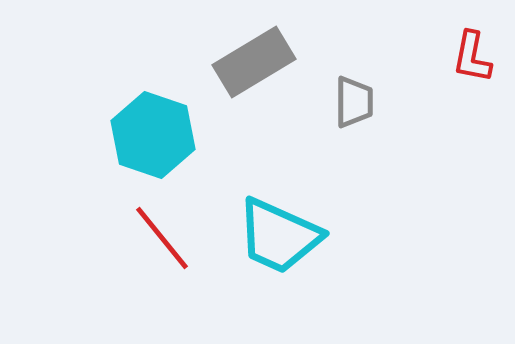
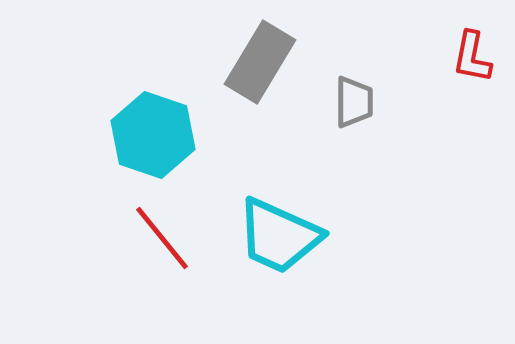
gray rectangle: moved 6 px right; rotated 28 degrees counterclockwise
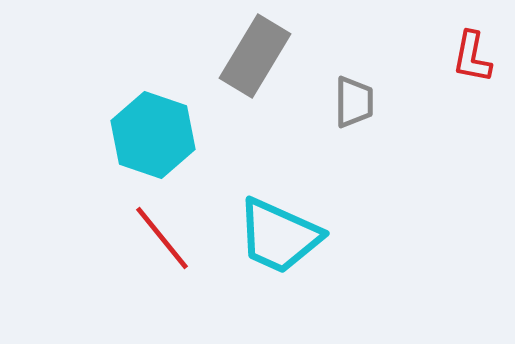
gray rectangle: moved 5 px left, 6 px up
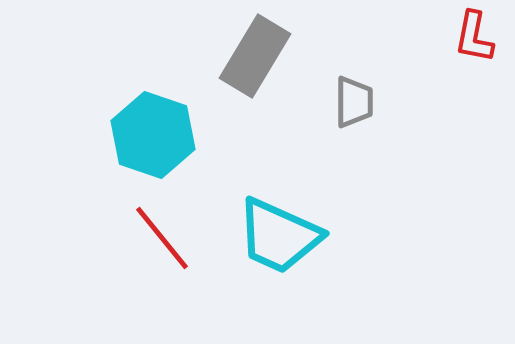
red L-shape: moved 2 px right, 20 px up
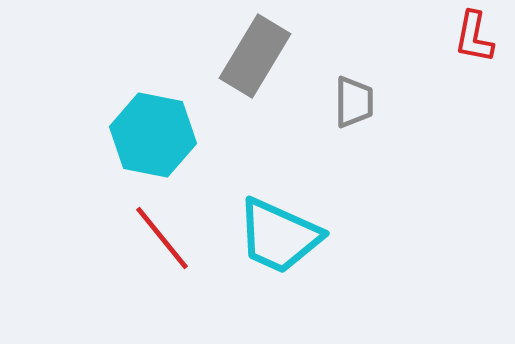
cyan hexagon: rotated 8 degrees counterclockwise
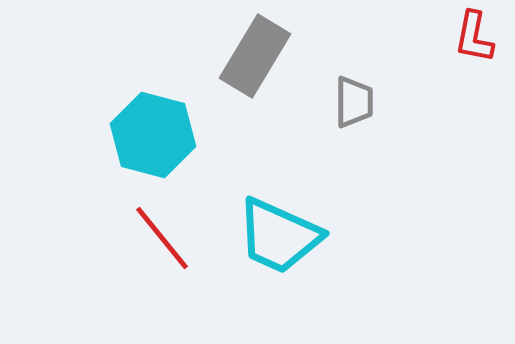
cyan hexagon: rotated 4 degrees clockwise
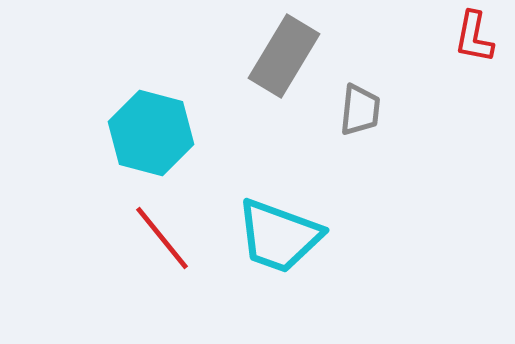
gray rectangle: moved 29 px right
gray trapezoid: moved 6 px right, 8 px down; rotated 6 degrees clockwise
cyan hexagon: moved 2 px left, 2 px up
cyan trapezoid: rotated 4 degrees counterclockwise
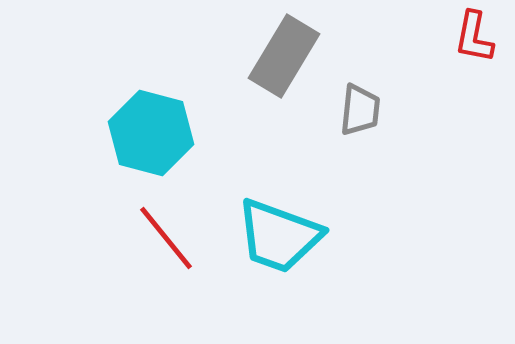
red line: moved 4 px right
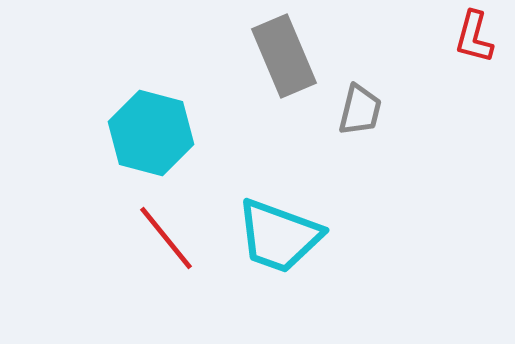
red L-shape: rotated 4 degrees clockwise
gray rectangle: rotated 54 degrees counterclockwise
gray trapezoid: rotated 8 degrees clockwise
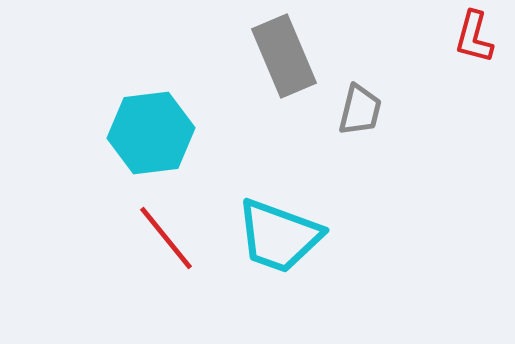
cyan hexagon: rotated 22 degrees counterclockwise
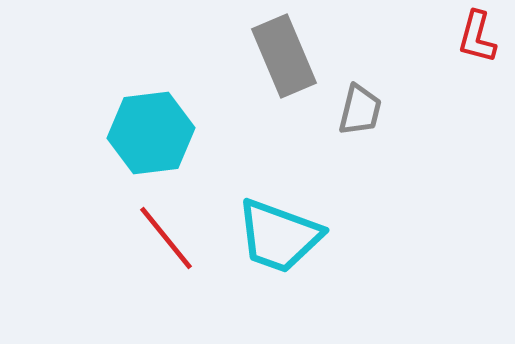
red L-shape: moved 3 px right
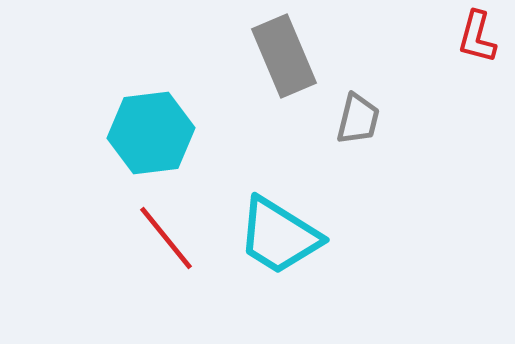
gray trapezoid: moved 2 px left, 9 px down
cyan trapezoid: rotated 12 degrees clockwise
